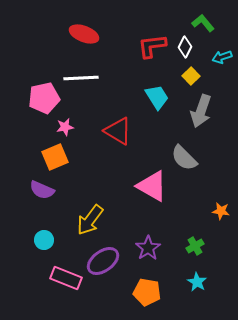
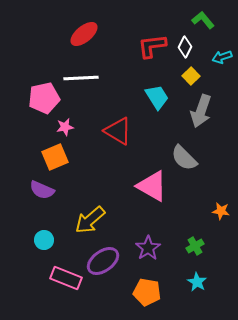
green L-shape: moved 3 px up
red ellipse: rotated 60 degrees counterclockwise
yellow arrow: rotated 12 degrees clockwise
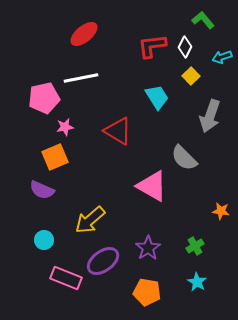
white line: rotated 8 degrees counterclockwise
gray arrow: moved 9 px right, 5 px down
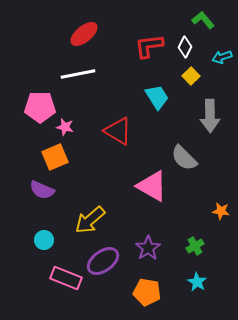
red L-shape: moved 3 px left
white line: moved 3 px left, 4 px up
pink pentagon: moved 4 px left, 9 px down; rotated 12 degrees clockwise
gray arrow: rotated 20 degrees counterclockwise
pink star: rotated 24 degrees clockwise
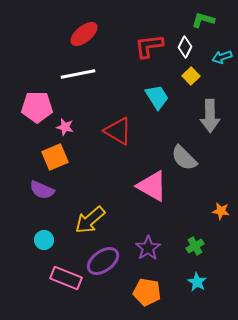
green L-shape: rotated 35 degrees counterclockwise
pink pentagon: moved 3 px left
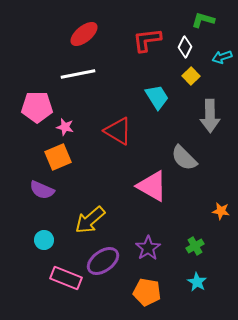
red L-shape: moved 2 px left, 6 px up
orange square: moved 3 px right
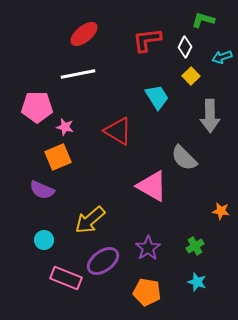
cyan star: rotated 12 degrees counterclockwise
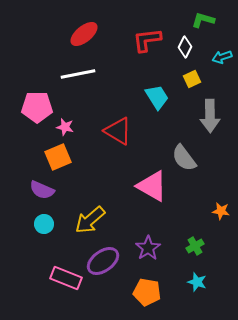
yellow square: moved 1 px right, 3 px down; rotated 18 degrees clockwise
gray semicircle: rotated 8 degrees clockwise
cyan circle: moved 16 px up
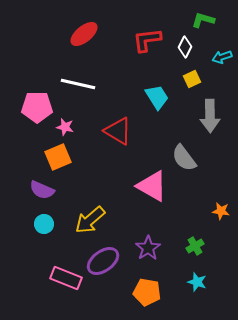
white line: moved 10 px down; rotated 24 degrees clockwise
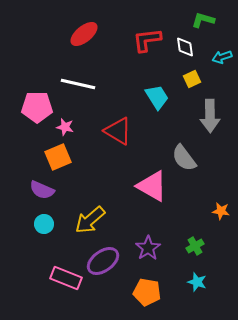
white diamond: rotated 35 degrees counterclockwise
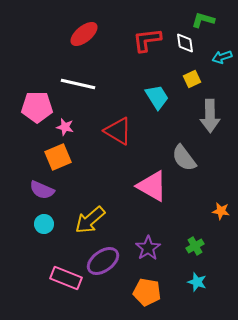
white diamond: moved 4 px up
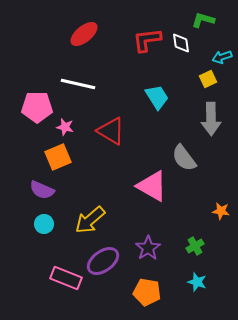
white diamond: moved 4 px left
yellow square: moved 16 px right
gray arrow: moved 1 px right, 3 px down
red triangle: moved 7 px left
